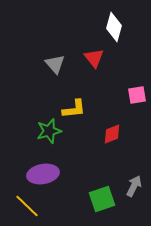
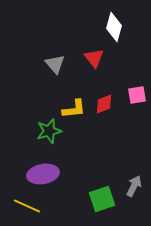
red diamond: moved 8 px left, 30 px up
yellow line: rotated 20 degrees counterclockwise
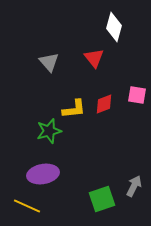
gray triangle: moved 6 px left, 2 px up
pink square: rotated 18 degrees clockwise
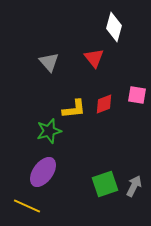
purple ellipse: moved 2 px up; rotated 44 degrees counterclockwise
green square: moved 3 px right, 15 px up
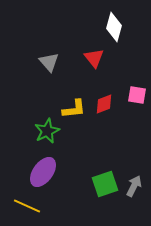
green star: moved 2 px left; rotated 10 degrees counterclockwise
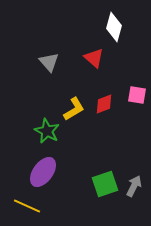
red triangle: rotated 10 degrees counterclockwise
yellow L-shape: rotated 25 degrees counterclockwise
green star: rotated 20 degrees counterclockwise
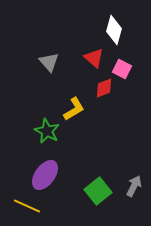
white diamond: moved 3 px down
pink square: moved 15 px left, 26 px up; rotated 18 degrees clockwise
red diamond: moved 16 px up
purple ellipse: moved 2 px right, 3 px down
green square: moved 7 px left, 7 px down; rotated 20 degrees counterclockwise
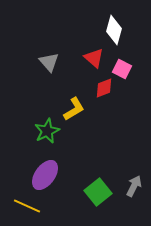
green star: rotated 20 degrees clockwise
green square: moved 1 px down
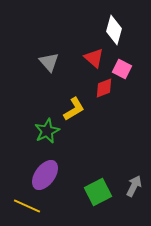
green square: rotated 12 degrees clockwise
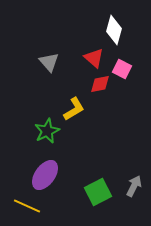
red diamond: moved 4 px left, 4 px up; rotated 10 degrees clockwise
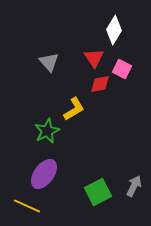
white diamond: rotated 16 degrees clockwise
red triangle: rotated 15 degrees clockwise
purple ellipse: moved 1 px left, 1 px up
